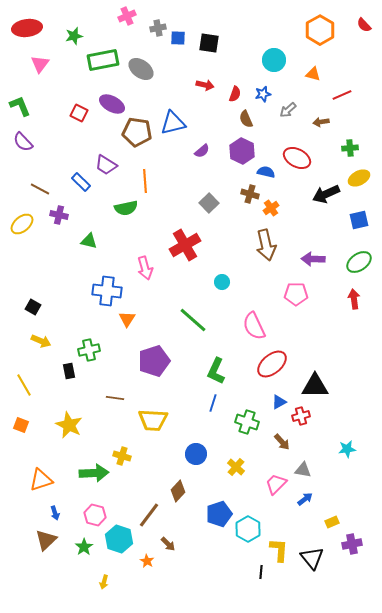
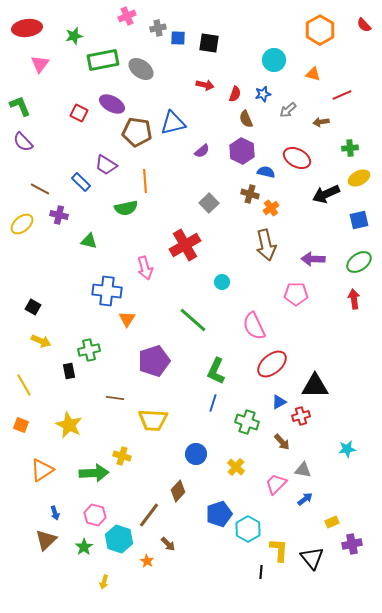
orange triangle at (41, 480): moved 1 px right, 10 px up; rotated 15 degrees counterclockwise
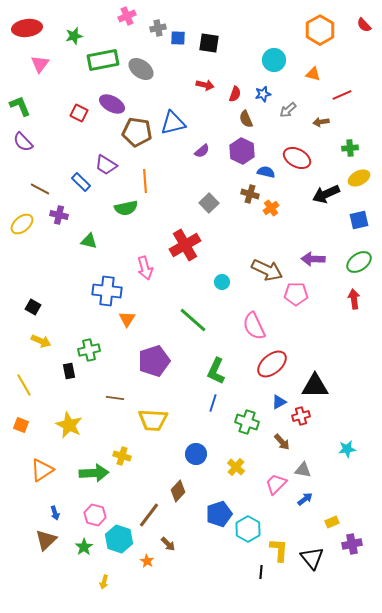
brown arrow at (266, 245): moved 1 px right, 25 px down; rotated 52 degrees counterclockwise
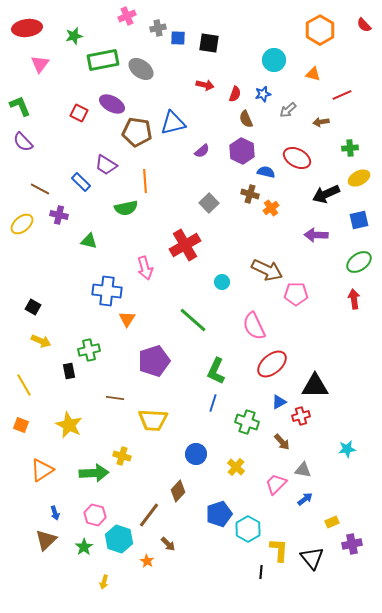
purple arrow at (313, 259): moved 3 px right, 24 px up
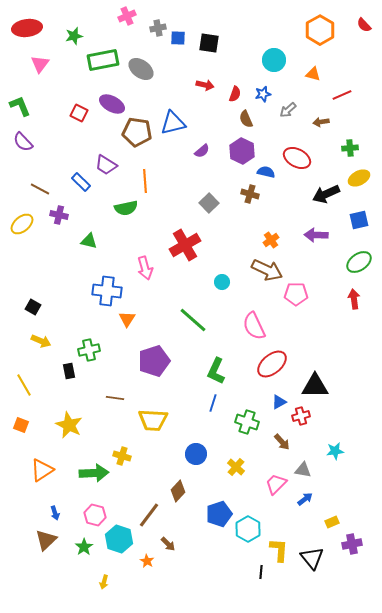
orange cross at (271, 208): moved 32 px down
cyan star at (347, 449): moved 12 px left, 2 px down
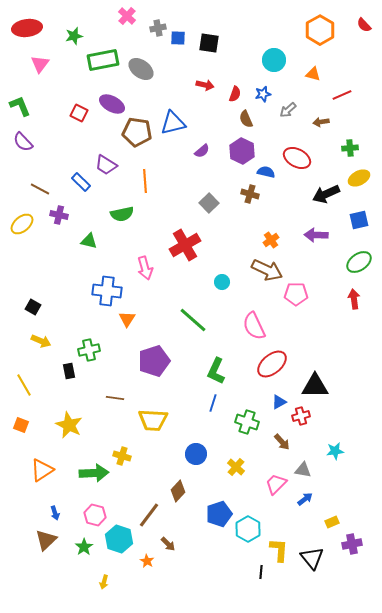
pink cross at (127, 16): rotated 24 degrees counterclockwise
green semicircle at (126, 208): moved 4 px left, 6 px down
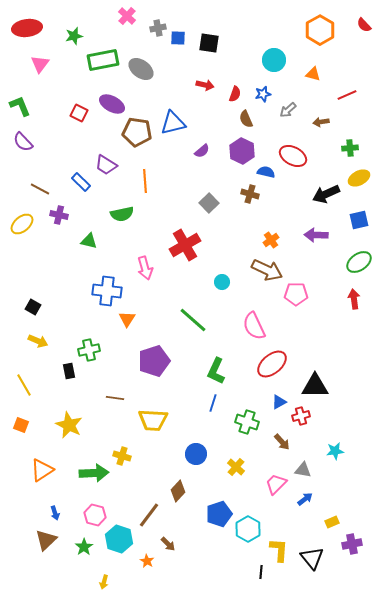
red line at (342, 95): moved 5 px right
red ellipse at (297, 158): moved 4 px left, 2 px up
yellow arrow at (41, 341): moved 3 px left
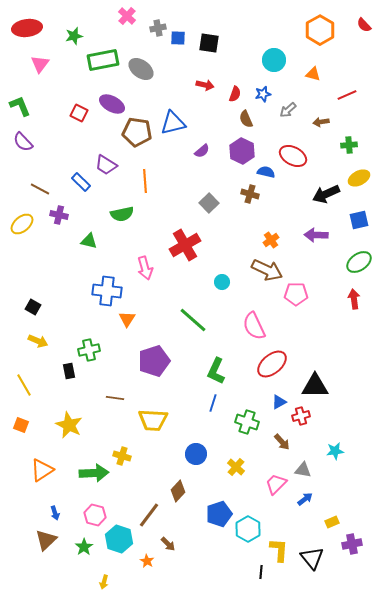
green cross at (350, 148): moved 1 px left, 3 px up
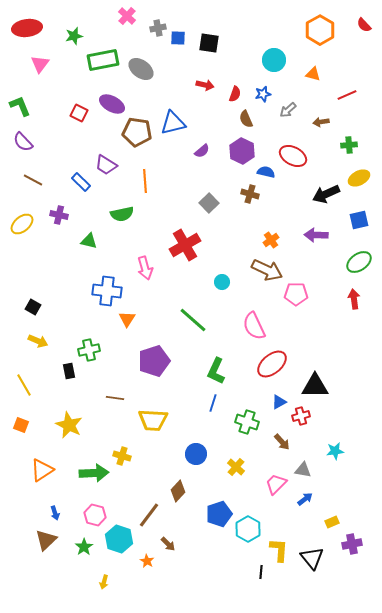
brown line at (40, 189): moved 7 px left, 9 px up
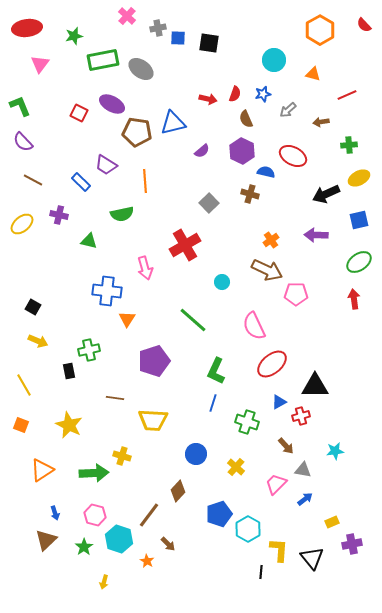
red arrow at (205, 85): moved 3 px right, 14 px down
brown arrow at (282, 442): moved 4 px right, 4 px down
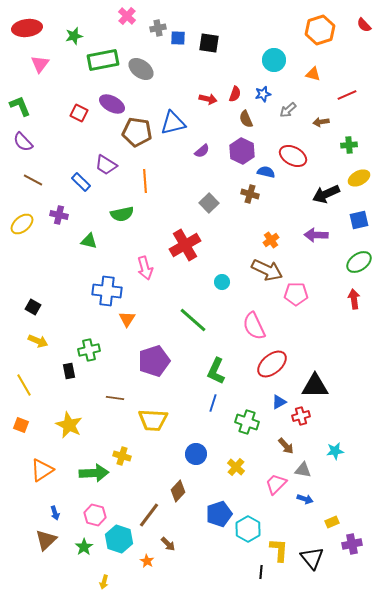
orange hexagon at (320, 30): rotated 12 degrees clockwise
blue arrow at (305, 499): rotated 56 degrees clockwise
